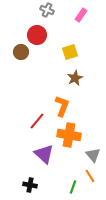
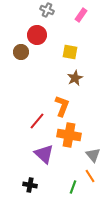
yellow square: rotated 28 degrees clockwise
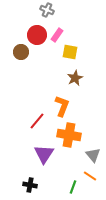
pink rectangle: moved 24 px left, 20 px down
purple triangle: rotated 20 degrees clockwise
orange line: rotated 24 degrees counterclockwise
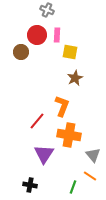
pink rectangle: rotated 32 degrees counterclockwise
